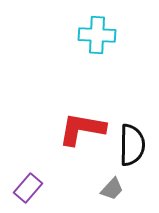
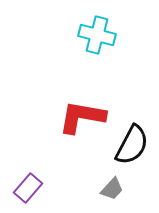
cyan cross: rotated 12 degrees clockwise
red L-shape: moved 12 px up
black semicircle: rotated 27 degrees clockwise
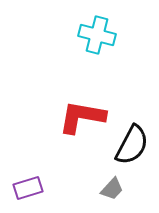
purple rectangle: rotated 32 degrees clockwise
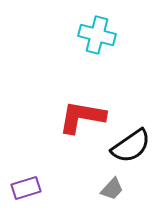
black semicircle: moved 1 px left, 1 px down; rotated 27 degrees clockwise
purple rectangle: moved 2 px left
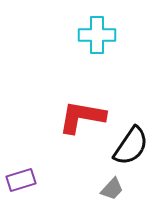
cyan cross: rotated 15 degrees counterclockwise
black semicircle: rotated 21 degrees counterclockwise
purple rectangle: moved 5 px left, 8 px up
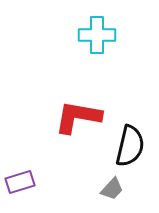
red L-shape: moved 4 px left
black semicircle: moved 1 px left; rotated 21 degrees counterclockwise
purple rectangle: moved 1 px left, 2 px down
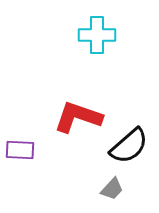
red L-shape: rotated 9 degrees clockwise
black semicircle: moved 1 px left; rotated 36 degrees clockwise
purple rectangle: moved 32 px up; rotated 20 degrees clockwise
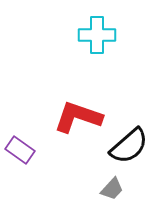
purple rectangle: rotated 32 degrees clockwise
